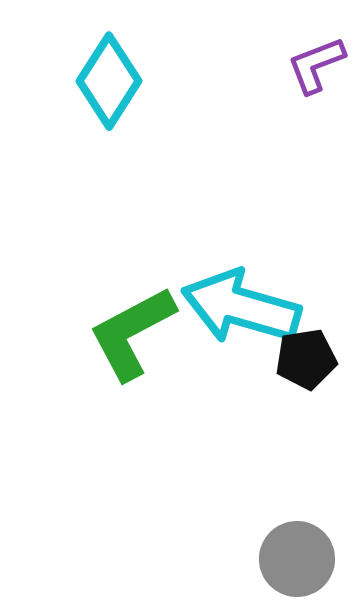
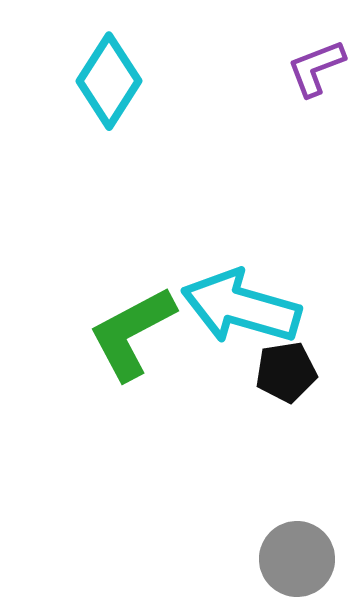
purple L-shape: moved 3 px down
black pentagon: moved 20 px left, 13 px down
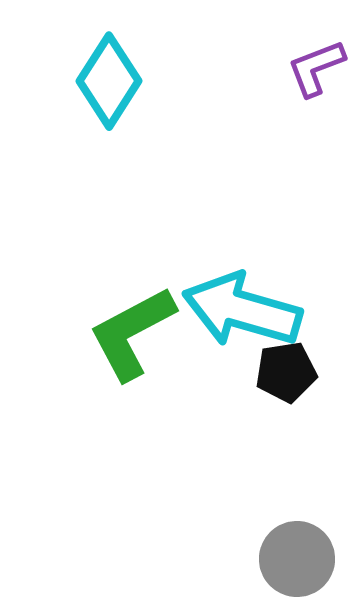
cyan arrow: moved 1 px right, 3 px down
